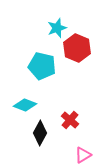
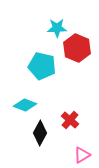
cyan star: rotated 18 degrees clockwise
pink triangle: moved 1 px left
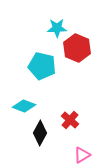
cyan diamond: moved 1 px left, 1 px down
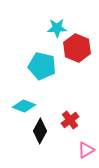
red cross: rotated 12 degrees clockwise
black diamond: moved 2 px up
pink triangle: moved 4 px right, 5 px up
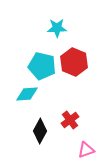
red hexagon: moved 3 px left, 14 px down
cyan diamond: moved 3 px right, 12 px up; rotated 25 degrees counterclockwise
pink triangle: rotated 12 degrees clockwise
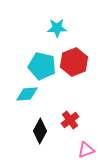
red hexagon: rotated 16 degrees clockwise
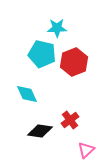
cyan pentagon: moved 12 px up
cyan diamond: rotated 70 degrees clockwise
black diamond: rotated 70 degrees clockwise
pink triangle: rotated 24 degrees counterclockwise
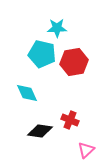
red hexagon: rotated 12 degrees clockwise
cyan diamond: moved 1 px up
red cross: rotated 30 degrees counterclockwise
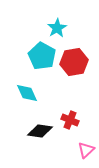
cyan star: rotated 30 degrees counterclockwise
cyan pentagon: moved 2 px down; rotated 16 degrees clockwise
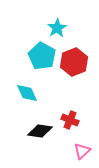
red hexagon: rotated 12 degrees counterclockwise
pink triangle: moved 4 px left, 1 px down
